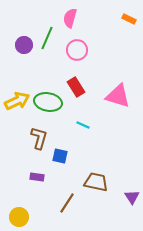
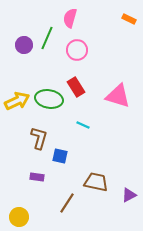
green ellipse: moved 1 px right, 3 px up
purple triangle: moved 3 px left, 2 px up; rotated 35 degrees clockwise
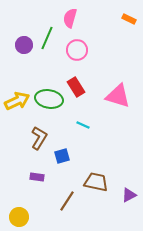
brown L-shape: rotated 15 degrees clockwise
blue square: moved 2 px right; rotated 28 degrees counterclockwise
brown line: moved 2 px up
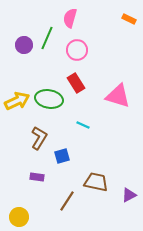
red rectangle: moved 4 px up
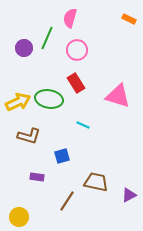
purple circle: moved 3 px down
yellow arrow: moved 1 px right, 1 px down
brown L-shape: moved 10 px left, 2 px up; rotated 75 degrees clockwise
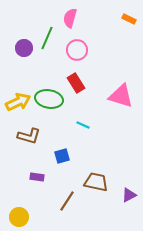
pink triangle: moved 3 px right
